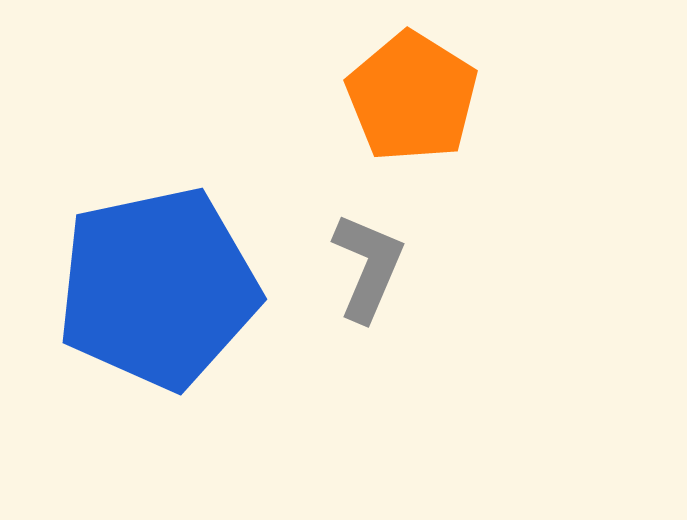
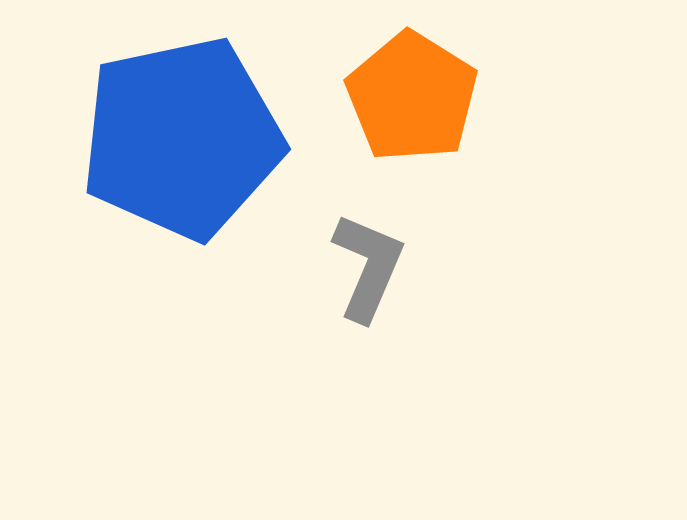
blue pentagon: moved 24 px right, 150 px up
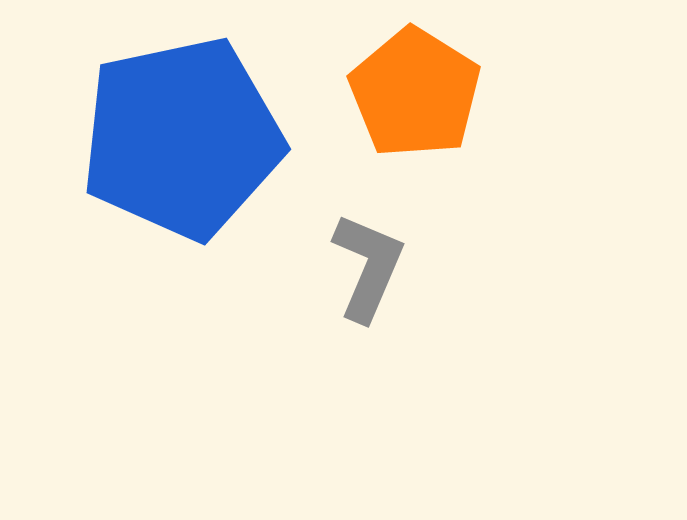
orange pentagon: moved 3 px right, 4 px up
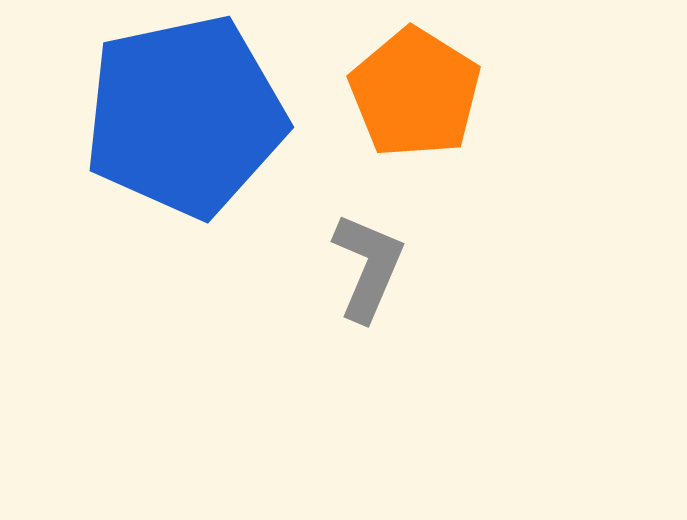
blue pentagon: moved 3 px right, 22 px up
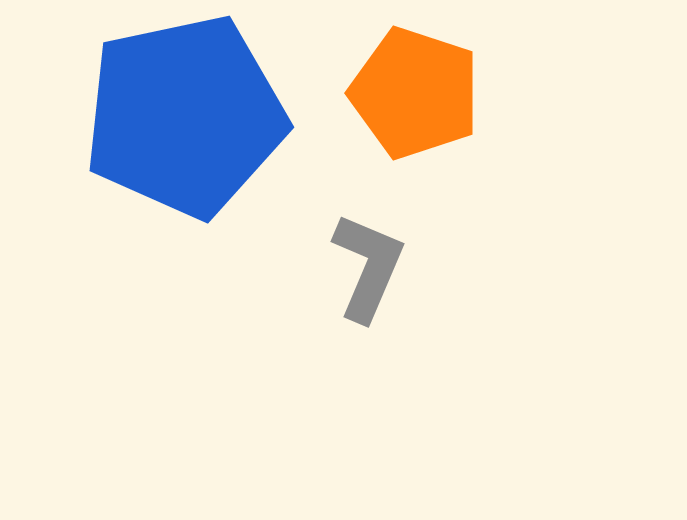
orange pentagon: rotated 14 degrees counterclockwise
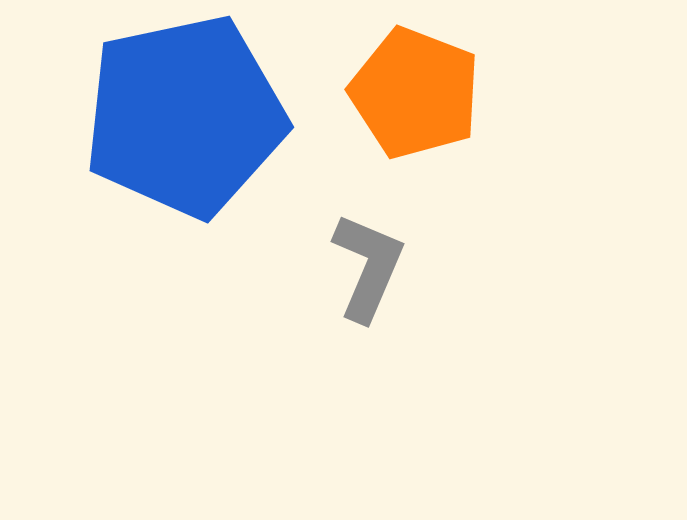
orange pentagon: rotated 3 degrees clockwise
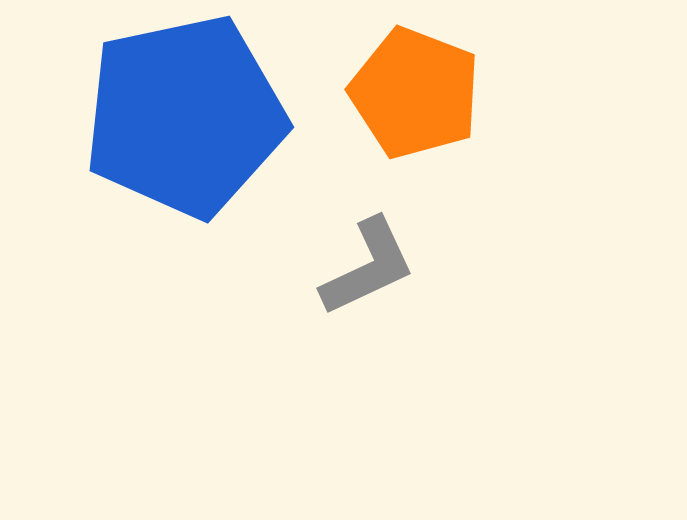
gray L-shape: rotated 42 degrees clockwise
